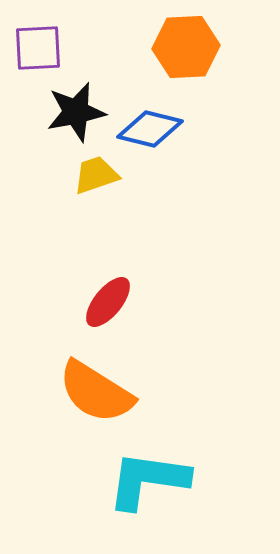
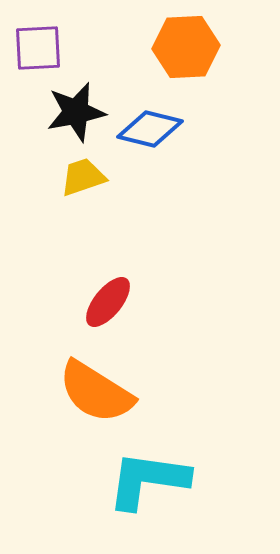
yellow trapezoid: moved 13 px left, 2 px down
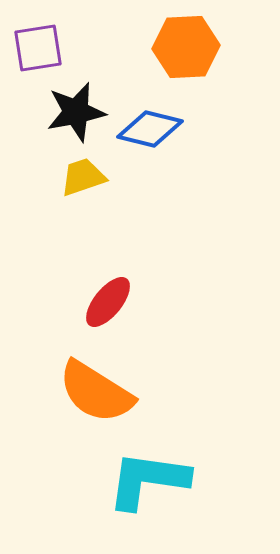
purple square: rotated 6 degrees counterclockwise
